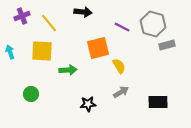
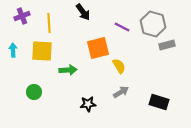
black arrow: rotated 48 degrees clockwise
yellow line: rotated 36 degrees clockwise
cyan arrow: moved 3 px right, 2 px up; rotated 16 degrees clockwise
green circle: moved 3 px right, 2 px up
black rectangle: moved 1 px right; rotated 18 degrees clockwise
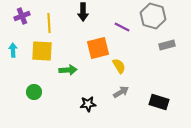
black arrow: rotated 36 degrees clockwise
gray hexagon: moved 8 px up
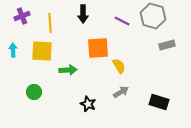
black arrow: moved 2 px down
yellow line: moved 1 px right
purple line: moved 6 px up
orange square: rotated 10 degrees clockwise
black star: rotated 28 degrees clockwise
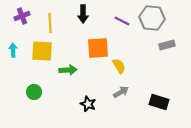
gray hexagon: moved 1 px left, 2 px down; rotated 10 degrees counterclockwise
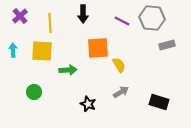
purple cross: moved 2 px left; rotated 21 degrees counterclockwise
yellow semicircle: moved 1 px up
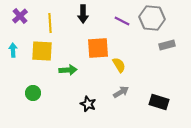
green circle: moved 1 px left, 1 px down
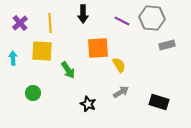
purple cross: moved 7 px down
cyan arrow: moved 8 px down
green arrow: rotated 60 degrees clockwise
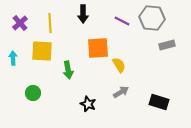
green arrow: rotated 24 degrees clockwise
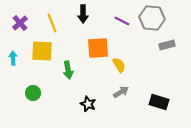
yellow line: moved 2 px right; rotated 18 degrees counterclockwise
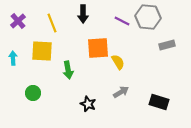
gray hexagon: moved 4 px left, 1 px up
purple cross: moved 2 px left, 2 px up
yellow semicircle: moved 1 px left, 3 px up
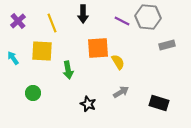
cyan arrow: rotated 32 degrees counterclockwise
black rectangle: moved 1 px down
